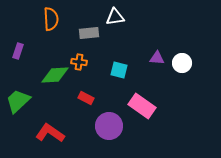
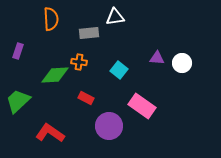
cyan square: rotated 24 degrees clockwise
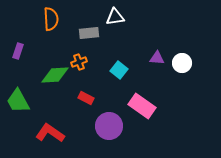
orange cross: rotated 28 degrees counterclockwise
green trapezoid: rotated 76 degrees counterclockwise
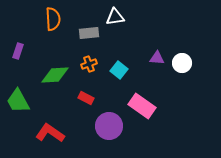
orange semicircle: moved 2 px right
orange cross: moved 10 px right, 2 px down
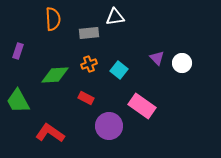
purple triangle: rotated 42 degrees clockwise
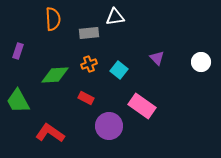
white circle: moved 19 px right, 1 px up
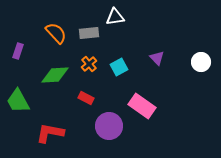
orange semicircle: moved 3 px right, 14 px down; rotated 40 degrees counterclockwise
orange cross: rotated 21 degrees counterclockwise
cyan square: moved 3 px up; rotated 24 degrees clockwise
red L-shape: rotated 24 degrees counterclockwise
